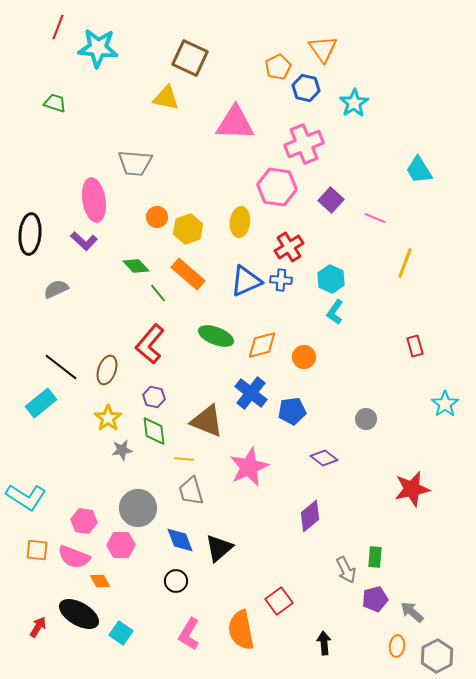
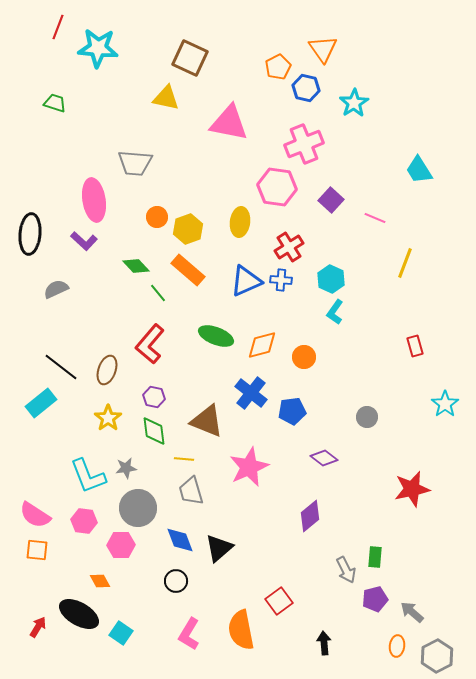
pink triangle at (235, 123): moved 6 px left; rotated 9 degrees clockwise
orange rectangle at (188, 274): moved 4 px up
gray circle at (366, 419): moved 1 px right, 2 px up
gray star at (122, 450): moved 4 px right, 18 px down
cyan L-shape at (26, 497): moved 62 px right, 21 px up; rotated 36 degrees clockwise
pink semicircle at (74, 557): moved 39 px left, 42 px up; rotated 12 degrees clockwise
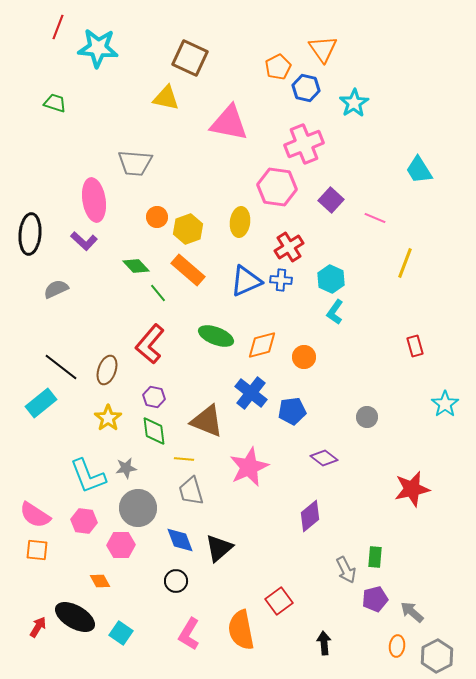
black ellipse at (79, 614): moved 4 px left, 3 px down
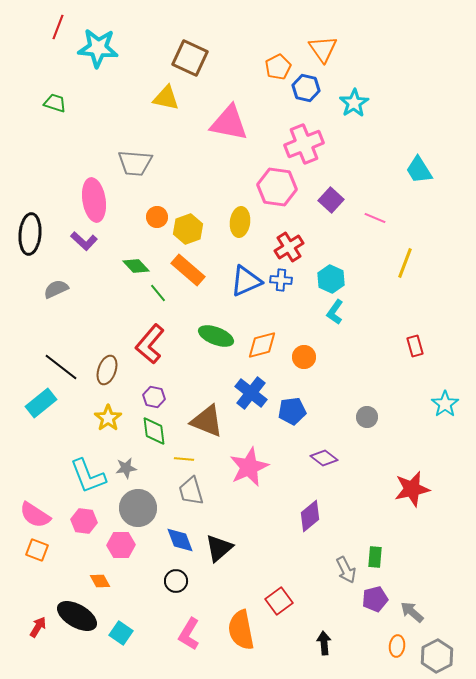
orange square at (37, 550): rotated 15 degrees clockwise
black ellipse at (75, 617): moved 2 px right, 1 px up
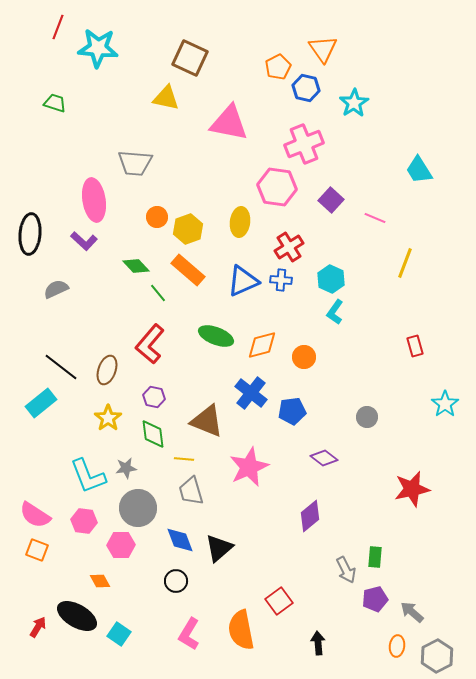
blue triangle at (246, 281): moved 3 px left
green diamond at (154, 431): moved 1 px left, 3 px down
cyan square at (121, 633): moved 2 px left, 1 px down
black arrow at (324, 643): moved 6 px left
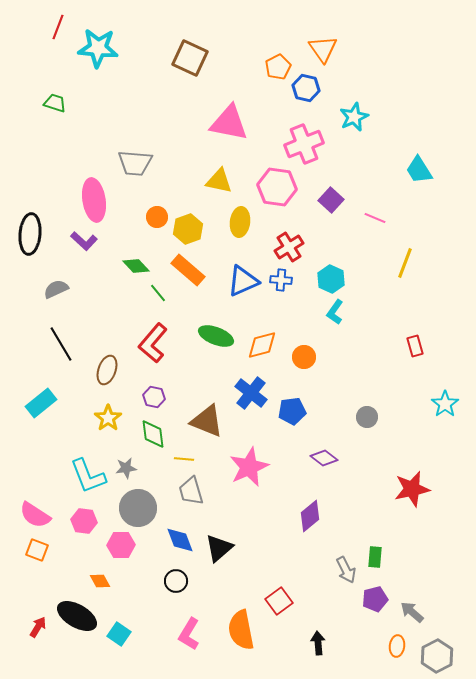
yellow triangle at (166, 98): moved 53 px right, 83 px down
cyan star at (354, 103): moved 14 px down; rotated 8 degrees clockwise
red L-shape at (150, 344): moved 3 px right, 1 px up
black line at (61, 367): moved 23 px up; rotated 21 degrees clockwise
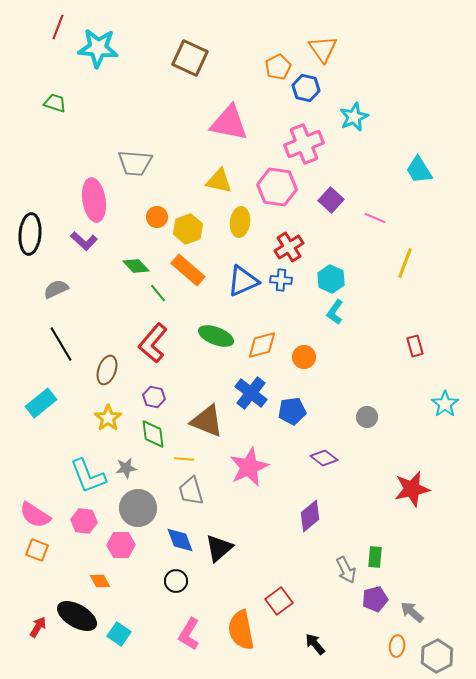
black arrow at (318, 643): moved 3 px left, 1 px down; rotated 35 degrees counterclockwise
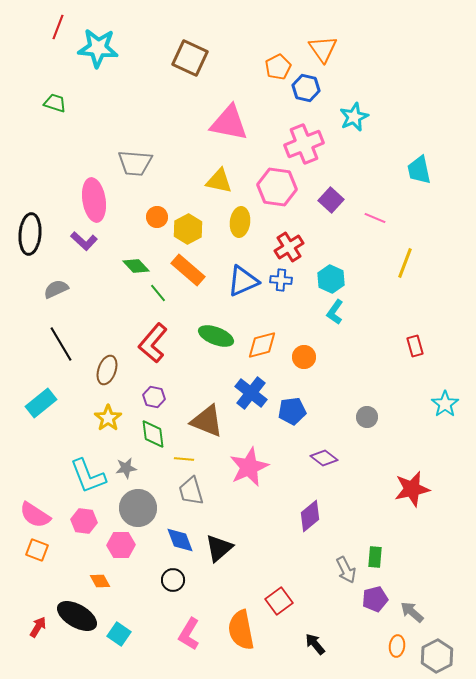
cyan trapezoid at (419, 170): rotated 20 degrees clockwise
yellow hexagon at (188, 229): rotated 8 degrees counterclockwise
black circle at (176, 581): moved 3 px left, 1 px up
